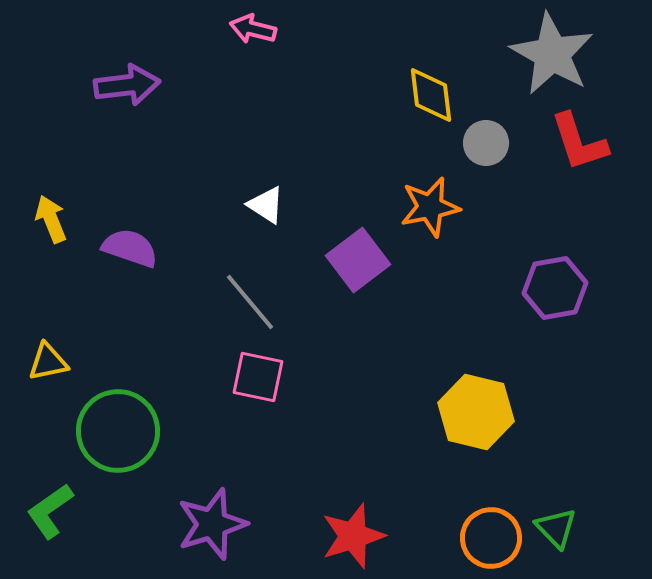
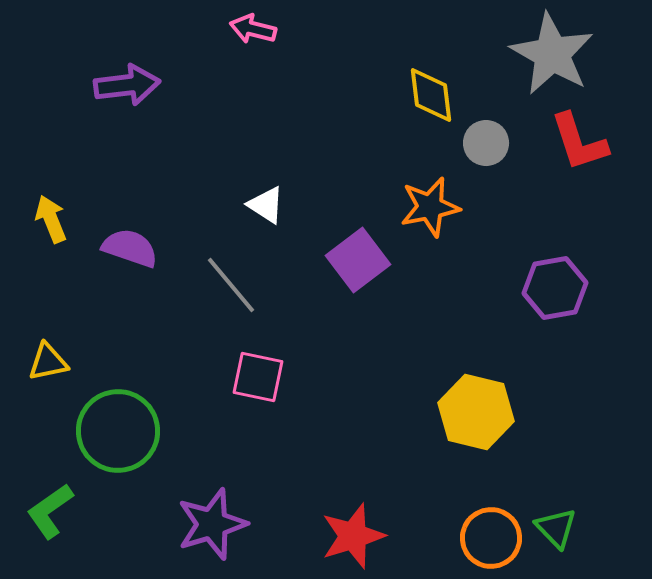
gray line: moved 19 px left, 17 px up
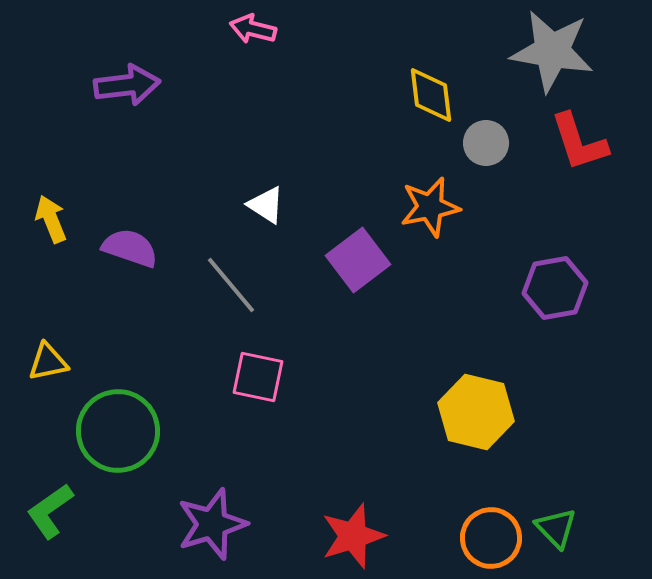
gray star: moved 3 px up; rotated 20 degrees counterclockwise
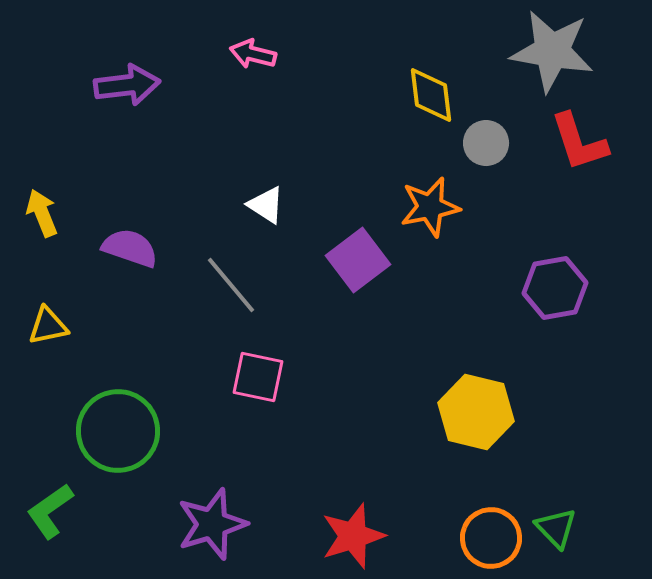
pink arrow: moved 25 px down
yellow arrow: moved 9 px left, 6 px up
yellow triangle: moved 36 px up
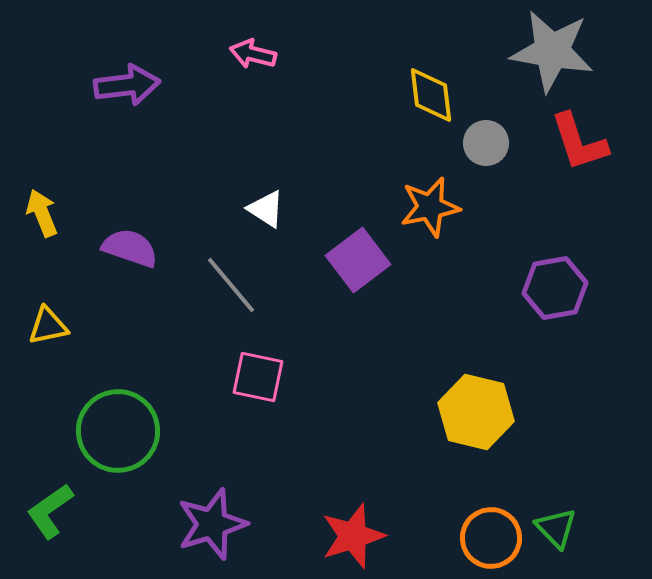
white triangle: moved 4 px down
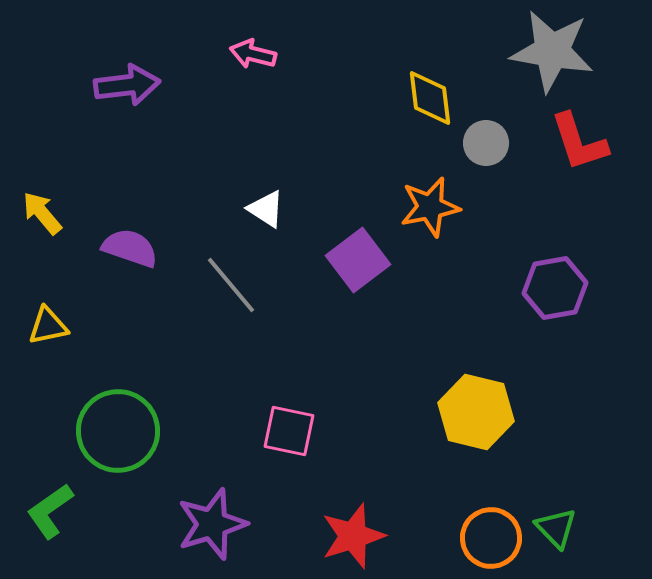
yellow diamond: moved 1 px left, 3 px down
yellow arrow: rotated 18 degrees counterclockwise
pink square: moved 31 px right, 54 px down
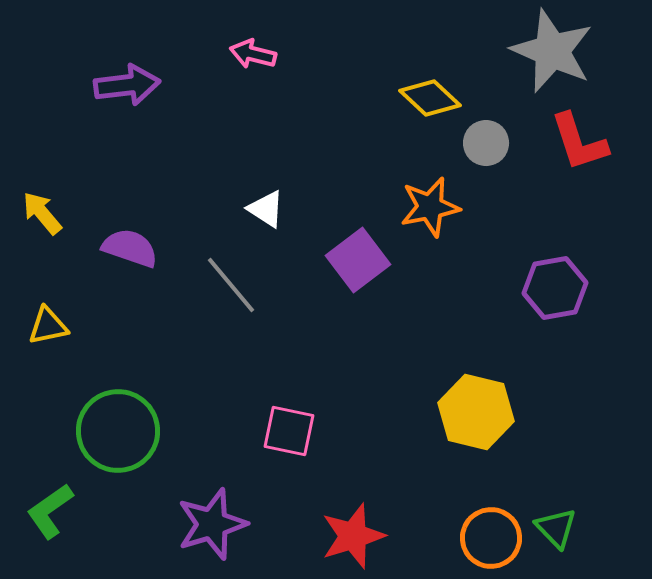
gray star: rotated 14 degrees clockwise
yellow diamond: rotated 40 degrees counterclockwise
